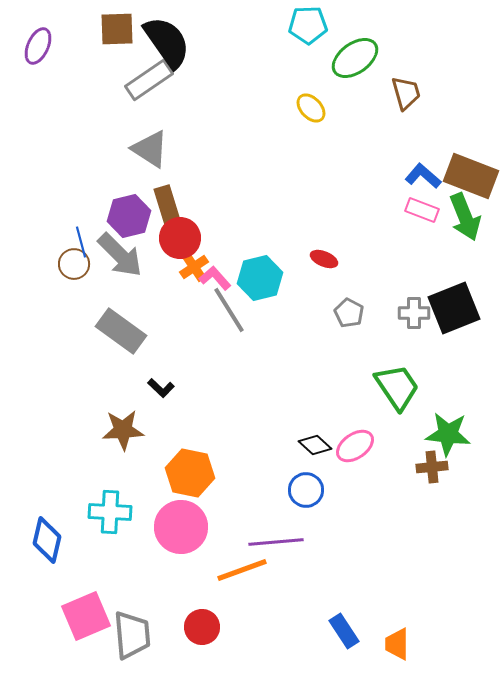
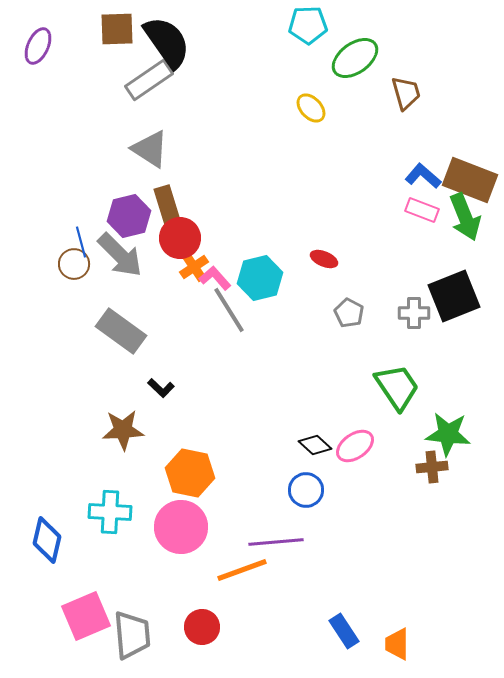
brown rectangle at (471, 176): moved 1 px left, 4 px down
black square at (454, 308): moved 12 px up
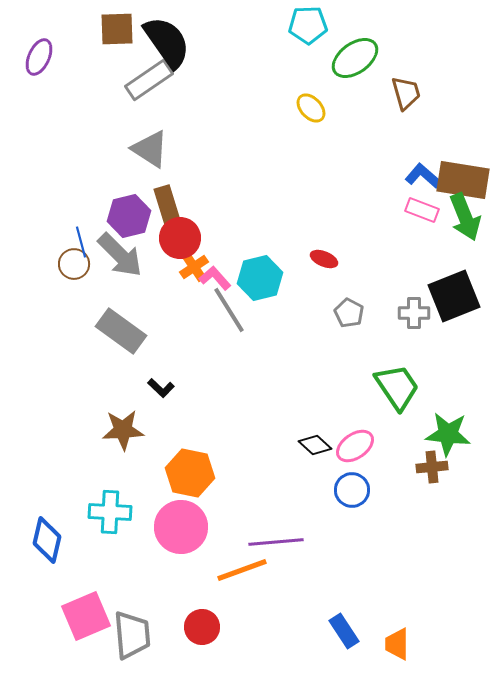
purple ellipse at (38, 46): moved 1 px right, 11 px down
brown rectangle at (470, 180): moved 7 px left; rotated 12 degrees counterclockwise
blue circle at (306, 490): moved 46 px right
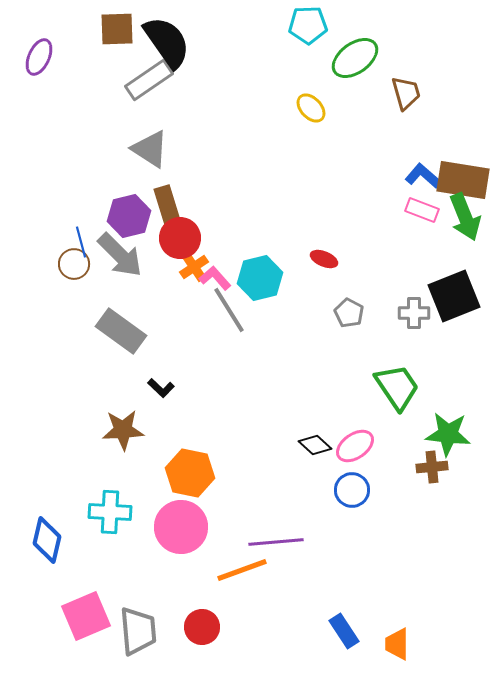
gray trapezoid at (132, 635): moved 6 px right, 4 px up
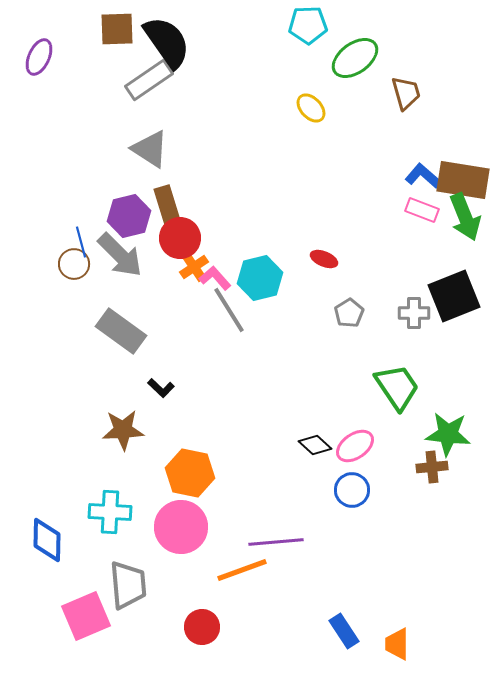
gray pentagon at (349, 313): rotated 12 degrees clockwise
blue diamond at (47, 540): rotated 12 degrees counterclockwise
gray trapezoid at (138, 631): moved 10 px left, 46 px up
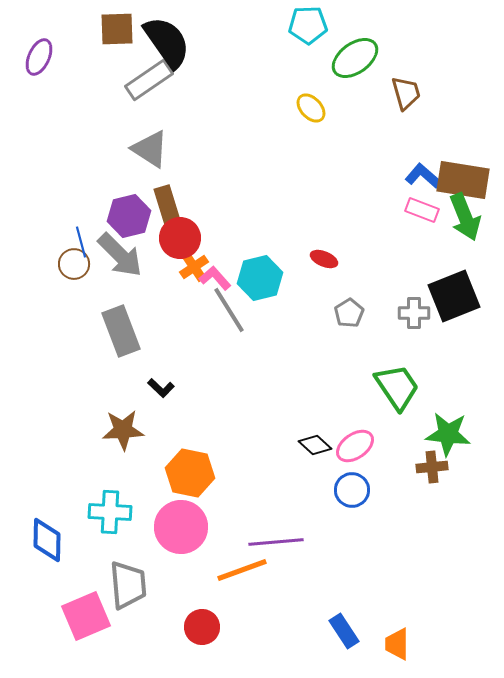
gray rectangle at (121, 331): rotated 33 degrees clockwise
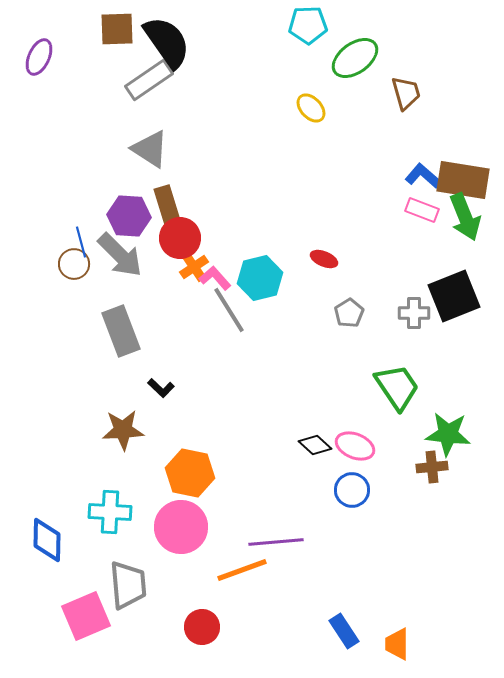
purple hexagon at (129, 216): rotated 18 degrees clockwise
pink ellipse at (355, 446): rotated 57 degrees clockwise
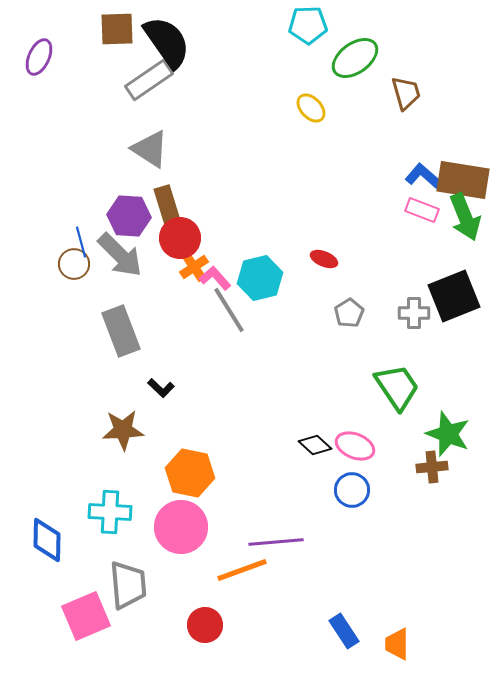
green star at (448, 434): rotated 15 degrees clockwise
red circle at (202, 627): moved 3 px right, 2 px up
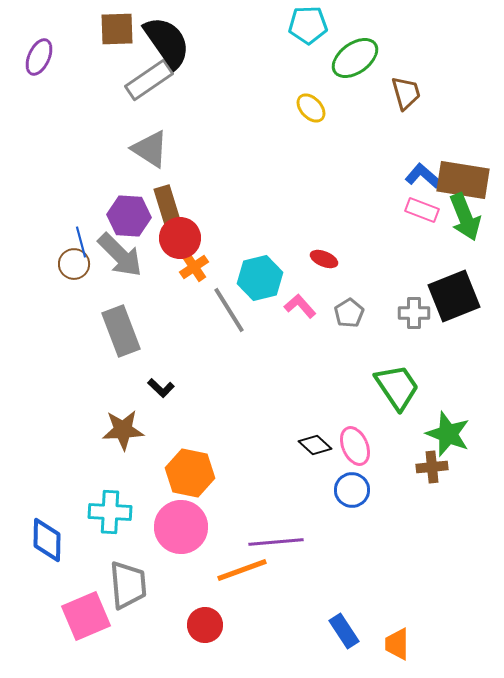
pink L-shape at (215, 278): moved 85 px right, 28 px down
pink ellipse at (355, 446): rotated 45 degrees clockwise
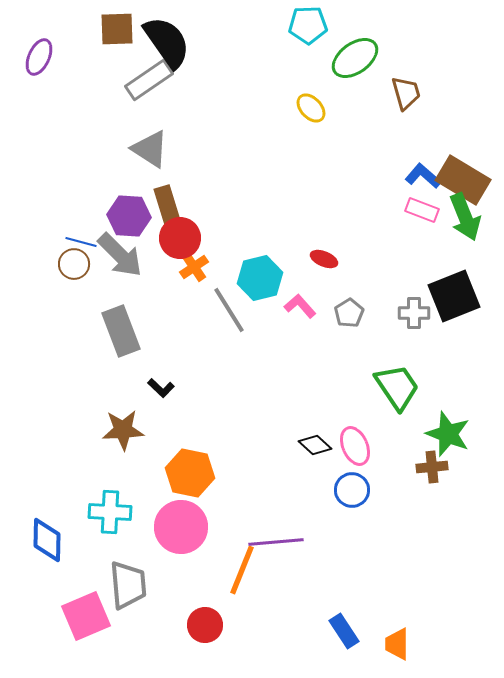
brown rectangle at (463, 180): rotated 22 degrees clockwise
blue line at (81, 242): rotated 60 degrees counterclockwise
orange line at (242, 570): rotated 48 degrees counterclockwise
